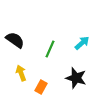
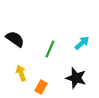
black semicircle: moved 1 px up
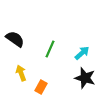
cyan arrow: moved 10 px down
black star: moved 9 px right
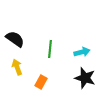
green line: rotated 18 degrees counterclockwise
cyan arrow: moved 1 px up; rotated 28 degrees clockwise
yellow arrow: moved 4 px left, 6 px up
orange rectangle: moved 5 px up
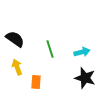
green line: rotated 24 degrees counterclockwise
orange rectangle: moved 5 px left; rotated 24 degrees counterclockwise
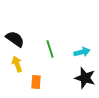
yellow arrow: moved 3 px up
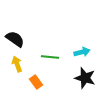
green line: moved 8 px down; rotated 66 degrees counterclockwise
orange rectangle: rotated 40 degrees counterclockwise
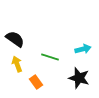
cyan arrow: moved 1 px right, 3 px up
green line: rotated 12 degrees clockwise
black star: moved 6 px left
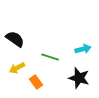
yellow arrow: moved 4 px down; rotated 98 degrees counterclockwise
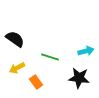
cyan arrow: moved 3 px right, 2 px down
black star: rotated 10 degrees counterclockwise
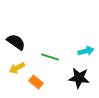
black semicircle: moved 1 px right, 3 px down
orange rectangle: rotated 16 degrees counterclockwise
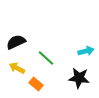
black semicircle: rotated 60 degrees counterclockwise
green line: moved 4 px left, 1 px down; rotated 24 degrees clockwise
yellow arrow: rotated 56 degrees clockwise
orange rectangle: moved 2 px down
